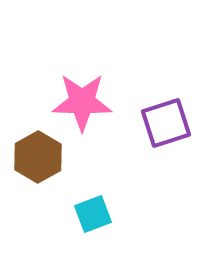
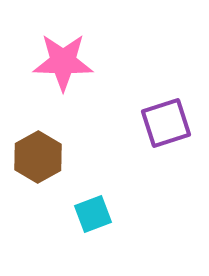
pink star: moved 19 px left, 40 px up
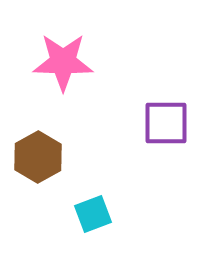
purple square: rotated 18 degrees clockwise
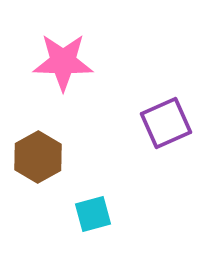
purple square: rotated 24 degrees counterclockwise
cyan square: rotated 6 degrees clockwise
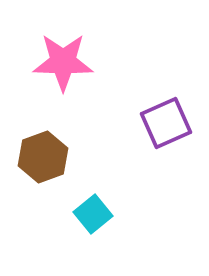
brown hexagon: moved 5 px right; rotated 9 degrees clockwise
cyan square: rotated 24 degrees counterclockwise
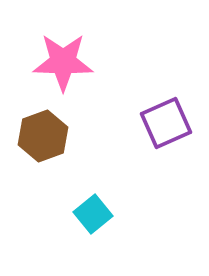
brown hexagon: moved 21 px up
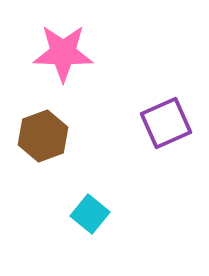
pink star: moved 9 px up
cyan square: moved 3 px left; rotated 12 degrees counterclockwise
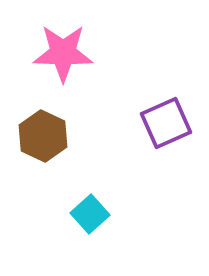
brown hexagon: rotated 15 degrees counterclockwise
cyan square: rotated 9 degrees clockwise
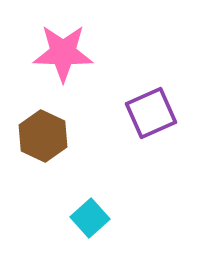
purple square: moved 15 px left, 10 px up
cyan square: moved 4 px down
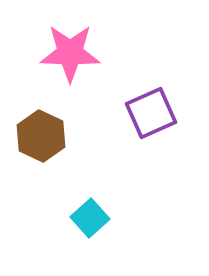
pink star: moved 7 px right
brown hexagon: moved 2 px left
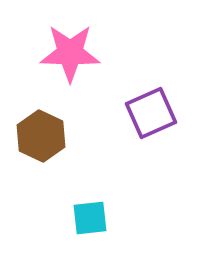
cyan square: rotated 36 degrees clockwise
